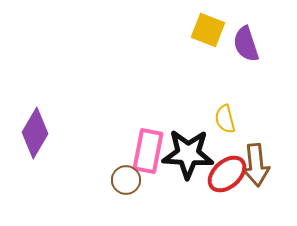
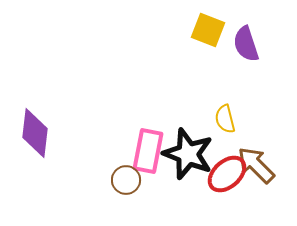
purple diamond: rotated 24 degrees counterclockwise
black star: rotated 18 degrees clockwise
brown arrow: rotated 141 degrees clockwise
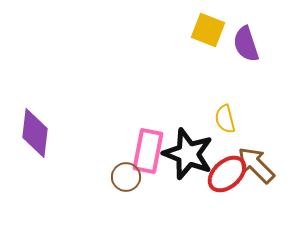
brown circle: moved 3 px up
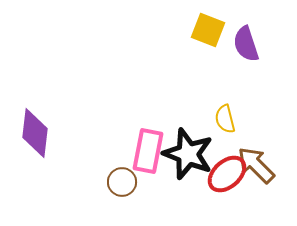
brown circle: moved 4 px left, 5 px down
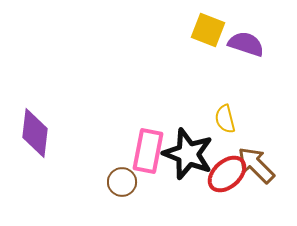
purple semicircle: rotated 126 degrees clockwise
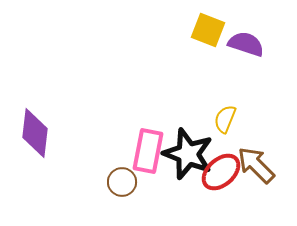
yellow semicircle: rotated 36 degrees clockwise
red ellipse: moved 6 px left, 2 px up
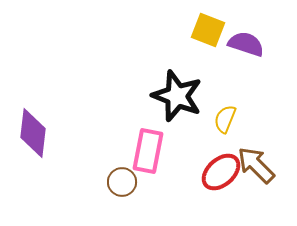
purple diamond: moved 2 px left
black star: moved 11 px left, 58 px up
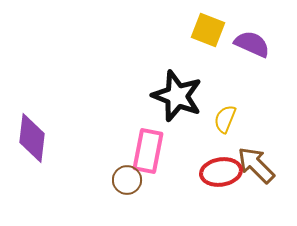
purple semicircle: moved 6 px right; rotated 6 degrees clockwise
purple diamond: moved 1 px left, 5 px down
red ellipse: rotated 33 degrees clockwise
brown circle: moved 5 px right, 2 px up
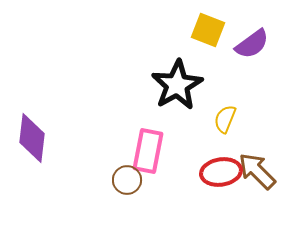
purple semicircle: rotated 120 degrees clockwise
black star: moved 11 px up; rotated 21 degrees clockwise
brown arrow: moved 1 px right, 6 px down
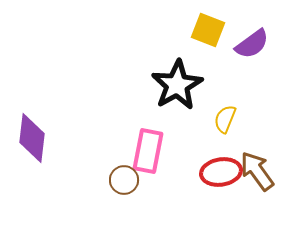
brown arrow: rotated 9 degrees clockwise
brown circle: moved 3 px left
